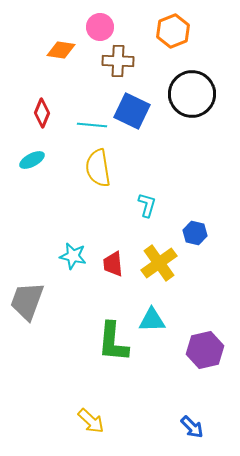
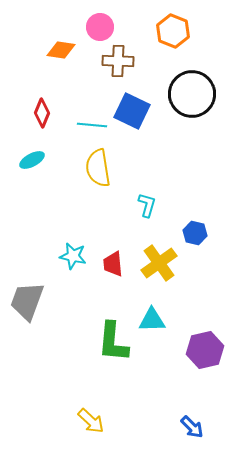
orange hexagon: rotated 16 degrees counterclockwise
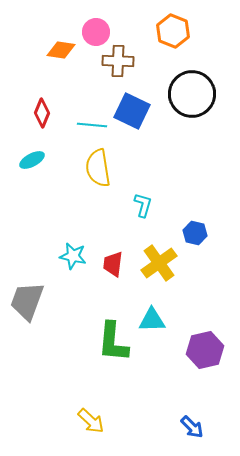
pink circle: moved 4 px left, 5 px down
cyan L-shape: moved 4 px left
red trapezoid: rotated 12 degrees clockwise
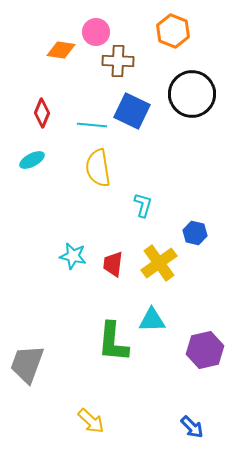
gray trapezoid: moved 63 px down
